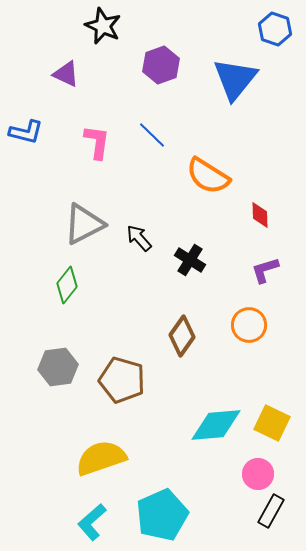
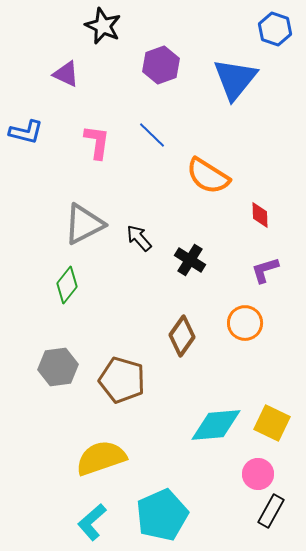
orange circle: moved 4 px left, 2 px up
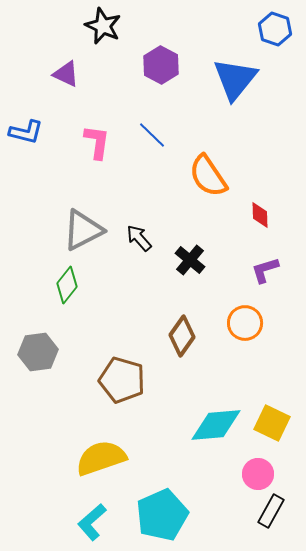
purple hexagon: rotated 12 degrees counterclockwise
orange semicircle: rotated 24 degrees clockwise
gray triangle: moved 1 px left, 6 px down
black cross: rotated 8 degrees clockwise
gray hexagon: moved 20 px left, 15 px up
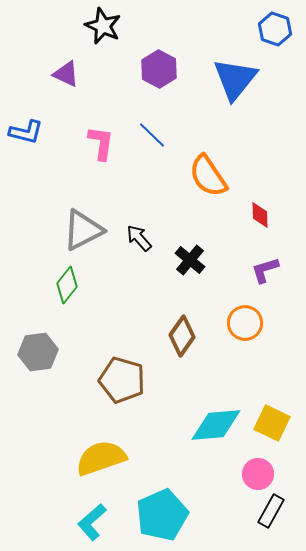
purple hexagon: moved 2 px left, 4 px down
pink L-shape: moved 4 px right, 1 px down
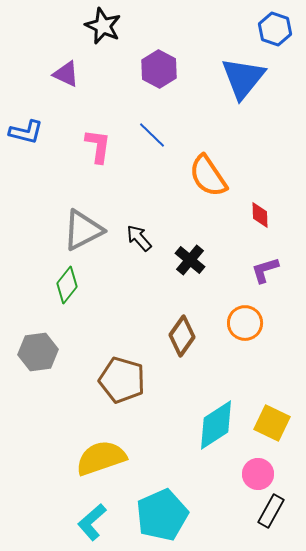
blue triangle: moved 8 px right, 1 px up
pink L-shape: moved 3 px left, 3 px down
cyan diamond: rotated 28 degrees counterclockwise
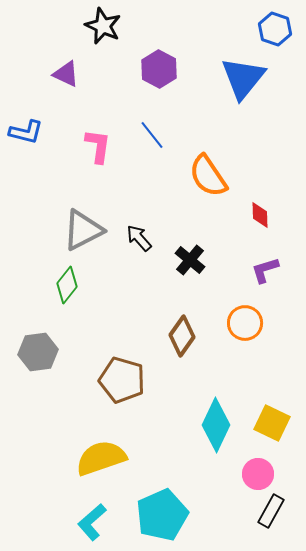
blue line: rotated 8 degrees clockwise
cyan diamond: rotated 32 degrees counterclockwise
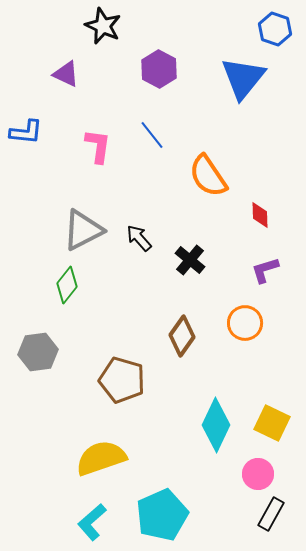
blue L-shape: rotated 8 degrees counterclockwise
black rectangle: moved 3 px down
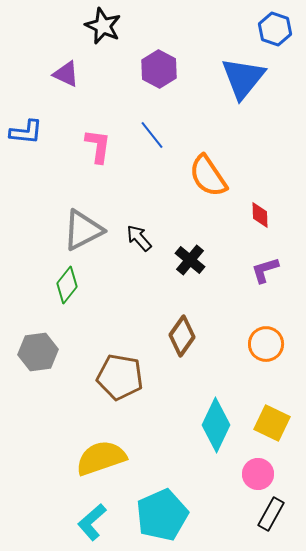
orange circle: moved 21 px right, 21 px down
brown pentagon: moved 2 px left, 3 px up; rotated 6 degrees counterclockwise
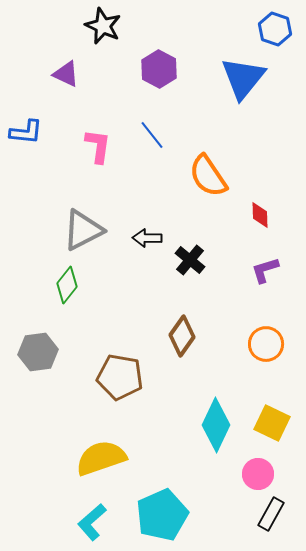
black arrow: moved 8 px right; rotated 48 degrees counterclockwise
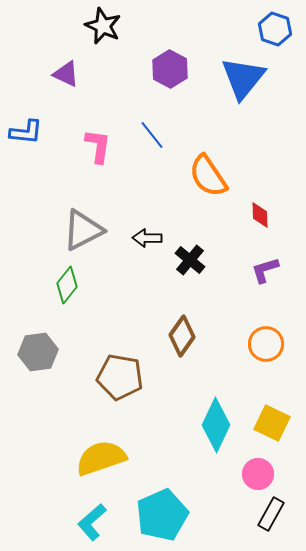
purple hexagon: moved 11 px right
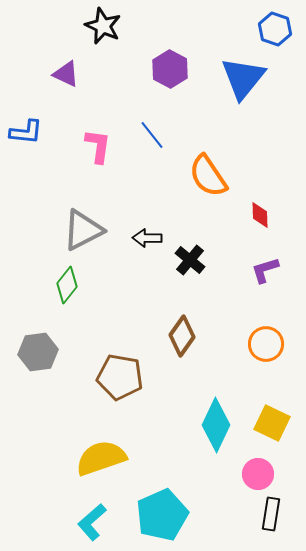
black rectangle: rotated 20 degrees counterclockwise
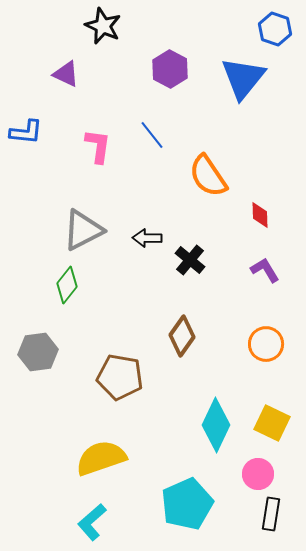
purple L-shape: rotated 76 degrees clockwise
cyan pentagon: moved 25 px right, 11 px up
